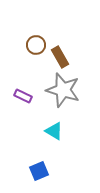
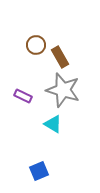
cyan triangle: moved 1 px left, 7 px up
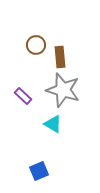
brown rectangle: rotated 25 degrees clockwise
purple rectangle: rotated 18 degrees clockwise
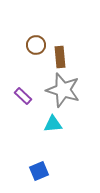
cyan triangle: rotated 36 degrees counterclockwise
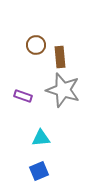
purple rectangle: rotated 24 degrees counterclockwise
cyan triangle: moved 12 px left, 14 px down
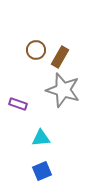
brown circle: moved 5 px down
brown rectangle: rotated 35 degrees clockwise
purple rectangle: moved 5 px left, 8 px down
blue square: moved 3 px right
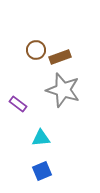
brown rectangle: rotated 40 degrees clockwise
purple rectangle: rotated 18 degrees clockwise
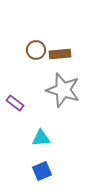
brown rectangle: moved 3 px up; rotated 15 degrees clockwise
purple rectangle: moved 3 px left, 1 px up
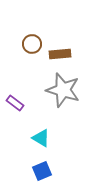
brown circle: moved 4 px left, 6 px up
cyan triangle: rotated 36 degrees clockwise
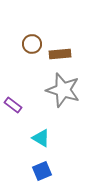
purple rectangle: moved 2 px left, 2 px down
